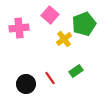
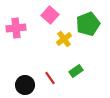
green pentagon: moved 4 px right
pink cross: moved 3 px left
black circle: moved 1 px left, 1 px down
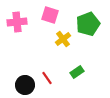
pink square: rotated 24 degrees counterclockwise
pink cross: moved 1 px right, 6 px up
yellow cross: moved 1 px left
green rectangle: moved 1 px right, 1 px down
red line: moved 3 px left
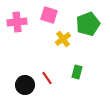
pink square: moved 1 px left
green rectangle: rotated 40 degrees counterclockwise
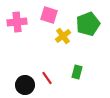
yellow cross: moved 3 px up
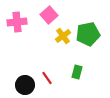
pink square: rotated 30 degrees clockwise
green pentagon: moved 10 px down; rotated 10 degrees clockwise
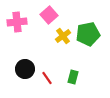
green rectangle: moved 4 px left, 5 px down
black circle: moved 16 px up
